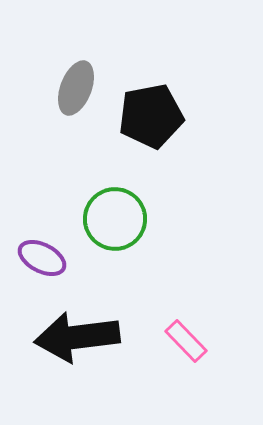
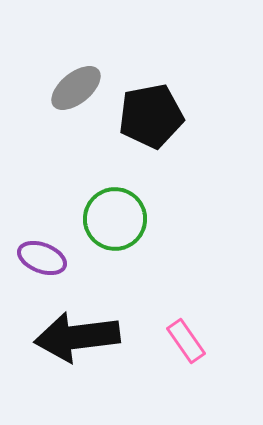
gray ellipse: rotated 30 degrees clockwise
purple ellipse: rotated 6 degrees counterclockwise
pink rectangle: rotated 9 degrees clockwise
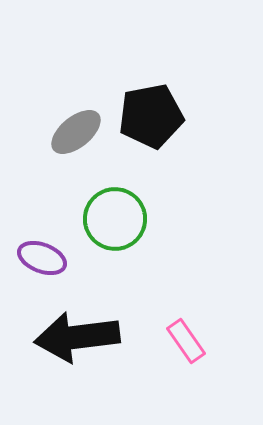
gray ellipse: moved 44 px down
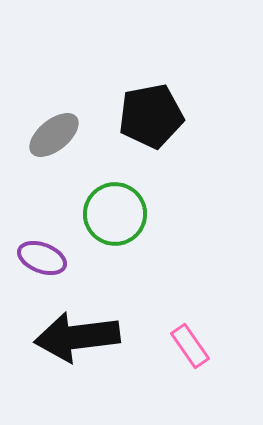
gray ellipse: moved 22 px left, 3 px down
green circle: moved 5 px up
pink rectangle: moved 4 px right, 5 px down
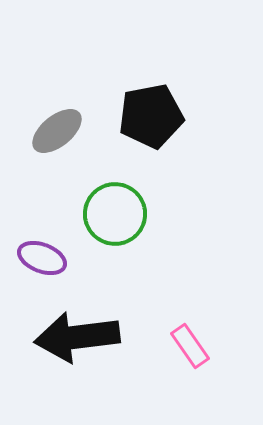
gray ellipse: moved 3 px right, 4 px up
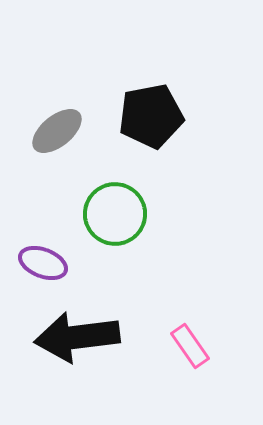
purple ellipse: moved 1 px right, 5 px down
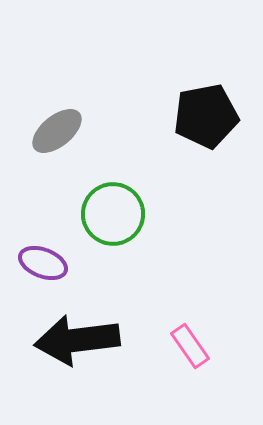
black pentagon: moved 55 px right
green circle: moved 2 px left
black arrow: moved 3 px down
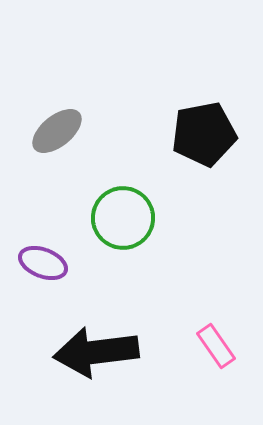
black pentagon: moved 2 px left, 18 px down
green circle: moved 10 px right, 4 px down
black arrow: moved 19 px right, 12 px down
pink rectangle: moved 26 px right
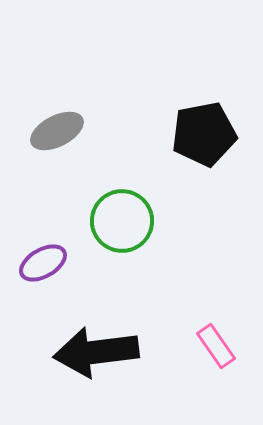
gray ellipse: rotated 12 degrees clockwise
green circle: moved 1 px left, 3 px down
purple ellipse: rotated 51 degrees counterclockwise
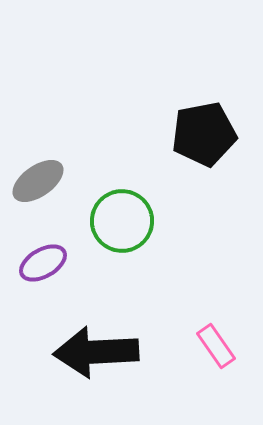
gray ellipse: moved 19 px left, 50 px down; rotated 8 degrees counterclockwise
black arrow: rotated 4 degrees clockwise
